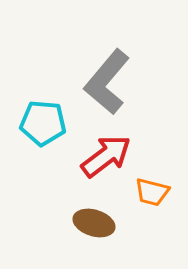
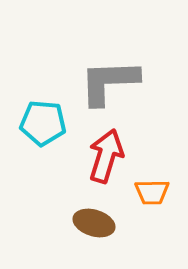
gray L-shape: moved 2 px right; rotated 48 degrees clockwise
red arrow: rotated 36 degrees counterclockwise
orange trapezoid: rotated 15 degrees counterclockwise
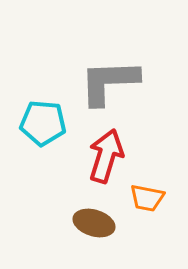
orange trapezoid: moved 5 px left, 6 px down; rotated 12 degrees clockwise
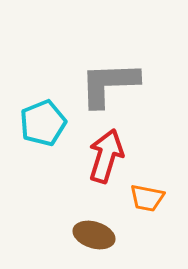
gray L-shape: moved 2 px down
cyan pentagon: rotated 27 degrees counterclockwise
brown ellipse: moved 12 px down
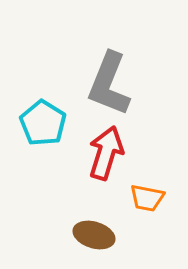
gray L-shape: rotated 66 degrees counterclockwise
cyan pentagon: rotated 18 degrees counterclockwise
red arrow: moved 3 px up
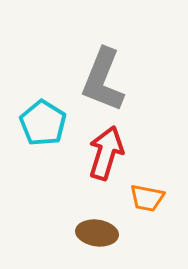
gray L-shape: moved 6 px left, 4 px up
brown ellipse: moved 3 px right, 2 px up; rotated 9 degrees counterclockwise
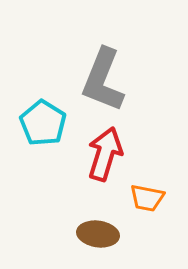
red arrow: moved 1 px left, 1 px down
brown ellipse: moved 1 px right, 1 px down
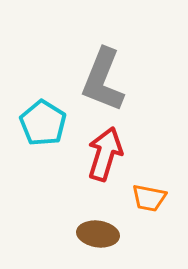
orange trapezoid: moved 2 px right
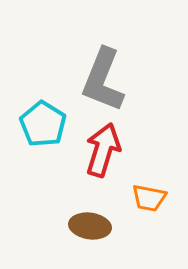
cyan pentagon: moved 1 px down
red arrow: moved 2 px left, 4 px up
brown ellipse: moved 8 px left, 8 px up
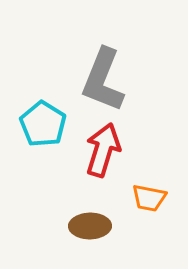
brown ellipse: rotated 9 degrees counterclockwise
